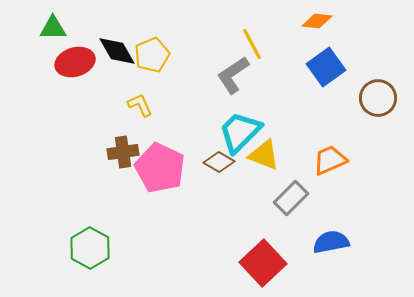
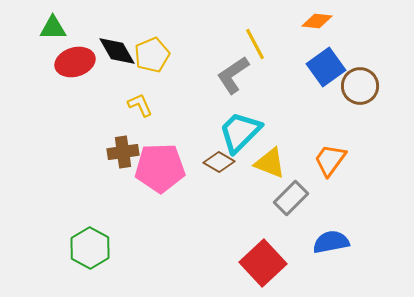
yellow line: moved 3 px right
brown circle: moved 18 px left, 12 px up
yellow triangle: moved 6 px right, 8 px down
orange trapezoid: rotated 30 degrees counterclockwise
pink pentagon: rotated 27 degrees counterclockwise
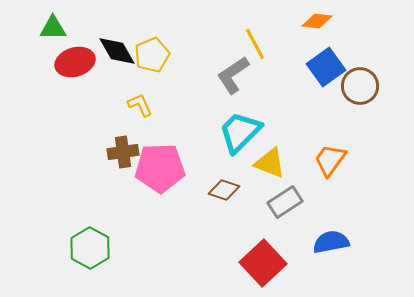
brown diamond: moved 5 px right, 28 px down; rotated 12 degrees counterclockwise
gray rectangle: moved 6 px left, 4 px down; rotated 12 degrees clockwise
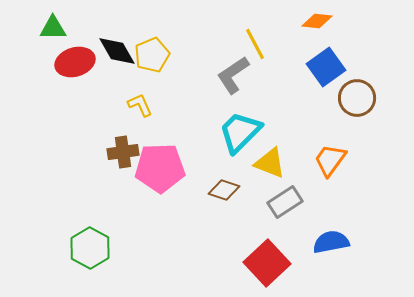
brown circle: moved 3 px left, 12 px down
red square: moved 4 px right
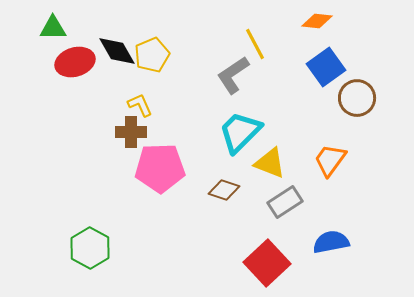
brown cross: moved 8 px right, 20 px up; rotated 8 degrees clockwise
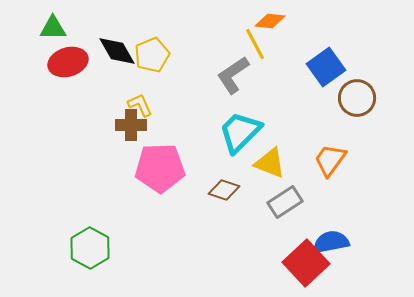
orange diamond: moved 47 px left
red ellipse: moved 7 px left
brown cross: moved 7 px up
red square: moved 39 px right
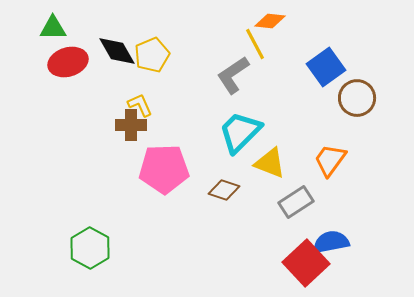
pink pentagon: moved 4 px right, 1 px down
gray rectangle: moved 11 px right
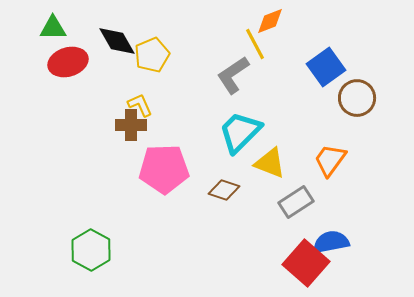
orange diamond: rotated 28 degrees counterclockwise
black diamond: moved 10 px up
green hexagon: moved 1 px right, 2 px down
red square: rotated 6 degrees counterclockwise
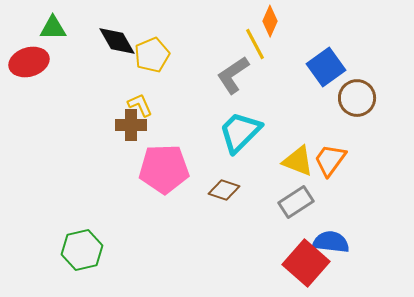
orange diamond: rotated 44 degrees counterclockwise
red ellipse: moved 39 px left
yellow triangle: moved 28 px right, 2 px up
blue semicircle: rotated 18 degrees clockwise
green hexagon: moved 9 px left; rotated 18 degrees clockwise
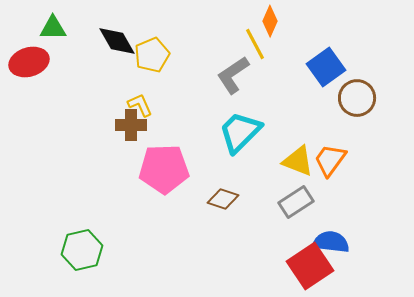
brown diamond: moved 1 px left, 9 px down
red square: moved 4 px right, 3 px down; rotated 15 degrees clockwise
